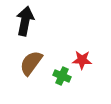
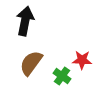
green cross: rotated 12 degrees clockwise
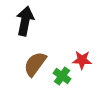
brown semicircle: moved 4 px right, 1 px down
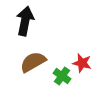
red star: moved 3 px down; rotated 12 degrees clockwise
brown semicircle: moved 2 px left, 2 px up; rotated 24 degrees clockwise
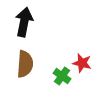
black arrow: moved 1 px left, 1 px down
brown semicircle: moved 8 px left, 2 px down; rotated 124 degrees clockwise
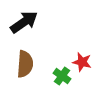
black arrow: rotated 44 degrees clockwise
red star: moved 1 px up
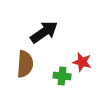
black arrow: moved 20 px right, 10 px down
green cross: rotated 30 degrees counterclockwise
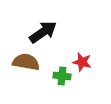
black arrow: moved 1 px left
brown semicircle: moved 1 px right, 2 px up; rotated 84 degrees counterclockwise
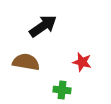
black arrow: moved 6 px up
green cross: moved 14 px down
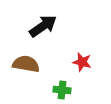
brown semicircle: moved 2 px down
